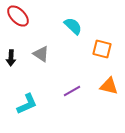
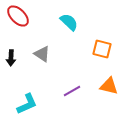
cyan semicircle: moved 4 px left, 4 px up
gray triangle: moved 1 px right
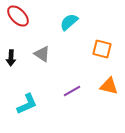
cyan semicircle: rotated 84 degrees counterclockwise
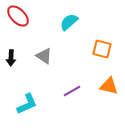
gray triangle: moved 2 px right, 2 px down
